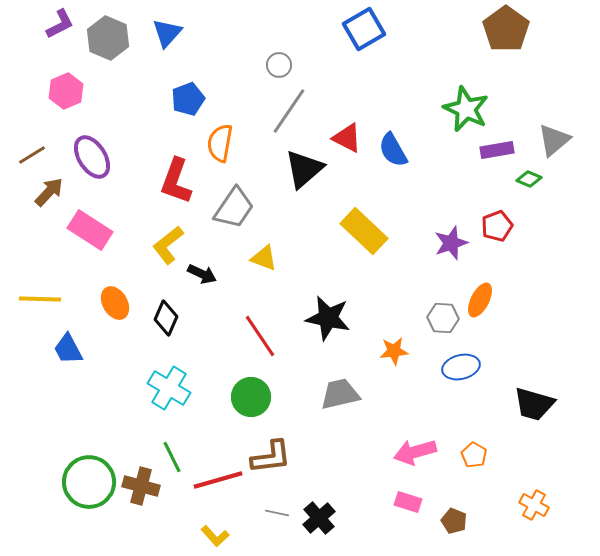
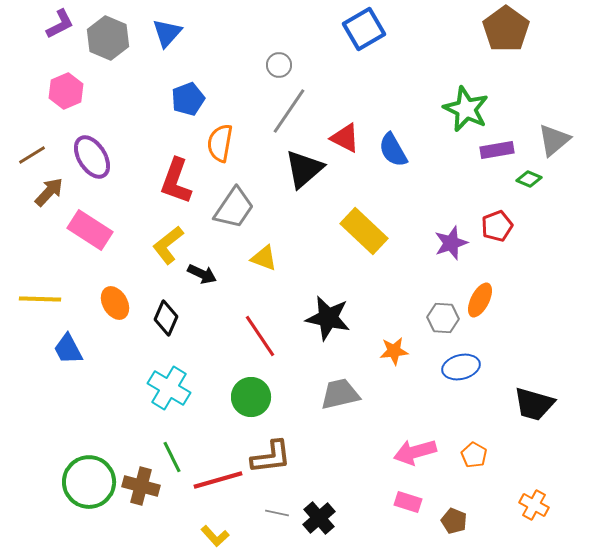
red triangle at (347, 138): moved 2 px left
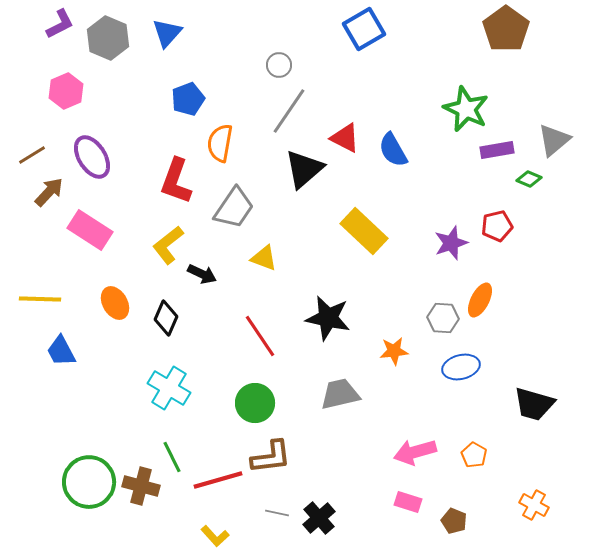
red pentagon at (497, 226): rotated 8 degrees clockwise
blue trapezoid at (68, 349): moved 7 px left, 2 px down
green circle at (251, 397): moved 4 px right, 6 px down
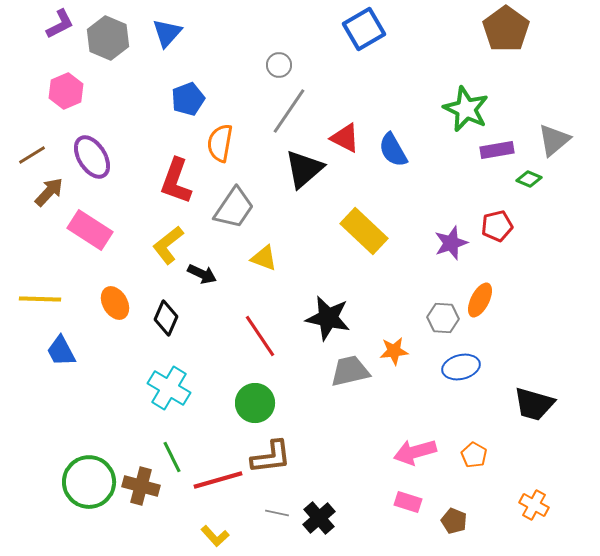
gray trapezoid at (340, 394): moved 10 px right, 23 px up
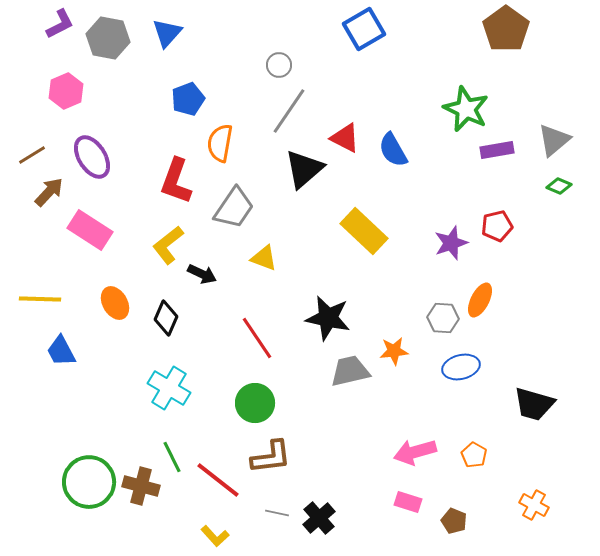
gray hexagon at (108, 38): rotated 12 degrees counterclockwise
green diamond at (529, 179): moved 30 px right, 7 px down
red line at (260, 336): moved 3 px left, 2 px down
red line at (218, 480): rotated 54 degrees clockwise
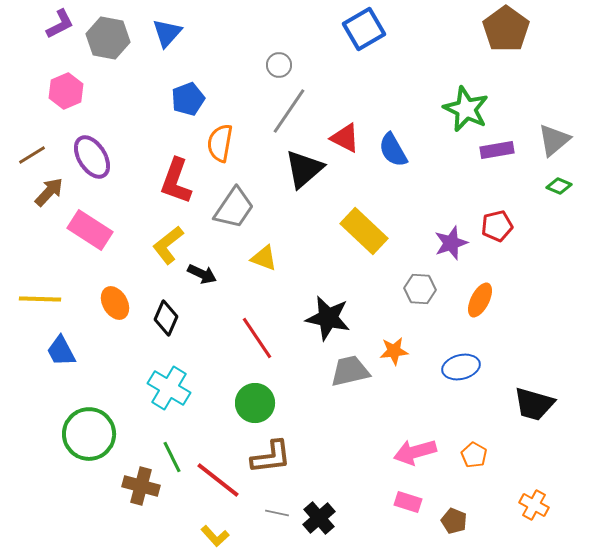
gray hexagon at (443, 318): moved 23 px left, 29 px up
green circle at (89, 482): moved 48 px up
